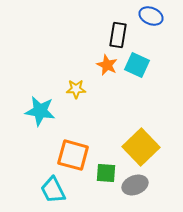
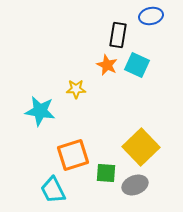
blue ellipse: rotated 35 degrees counterclockwise
orange square: rotated 32 degrees counterclockwise
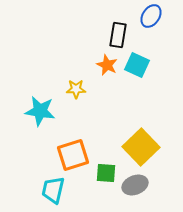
blue ellipse: rotated 45 degrees counterclockwise
cyan trapezoid: rotated 40 degrees clockwise
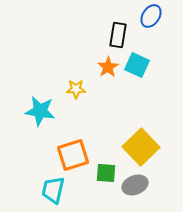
orange star: moved 1 px right, 2 px down; rotated 15 degrees clockwise
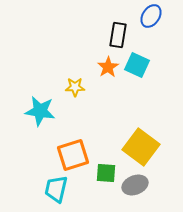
yellow star: moved 1 px left, 2 px up
yellow square: rotated 9 degrees counterclockwise
cyan trapezoid: moved 3 px right, 1 px up
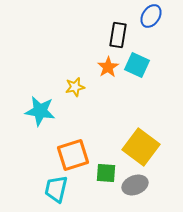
yellow star: rotated 12 degrees counterclockwise
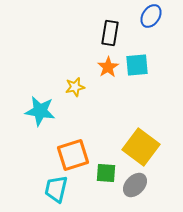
black rectangle: moved 8 px left, 2 px up
cyan square: rotated 30 degrees counterclockwise
gray ellipse: rotated 25 degrees counterclockwise
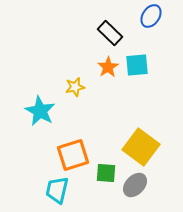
black rectangle: rotated 55 degrees counterclockwise
cyan star: rotated 20 degrees clockwise
cyan trapezoid: moved 1 px right, 1 px down
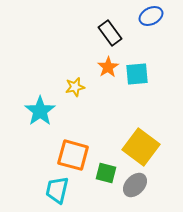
blue ellipse: rotated 30 degrees clockwise
black rectangle: rotated 10 degrees clockwise
cyan square: moved 9 px down
cyan star: rotated 8 degrees clockwise
orange square: rotated 32 degrees clockwise
green square: rotated 10 degrees clockwise
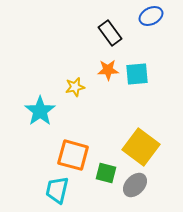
orange star: moved 3 px down; rotated 30 degrees clockwise
